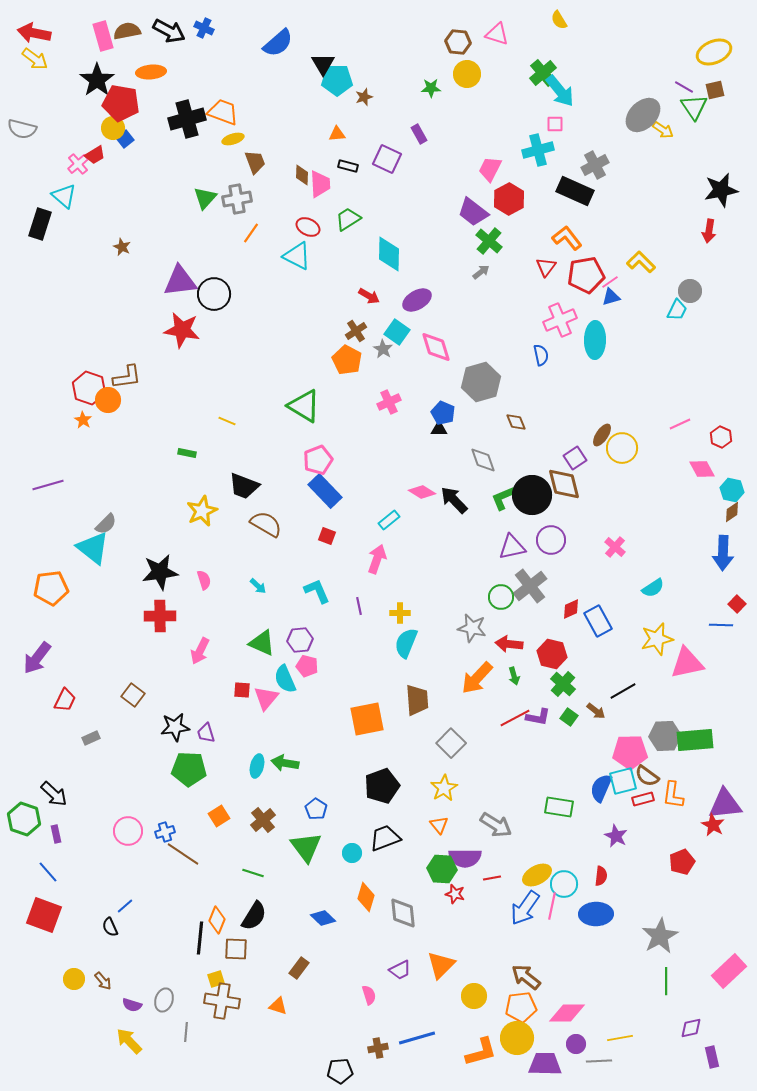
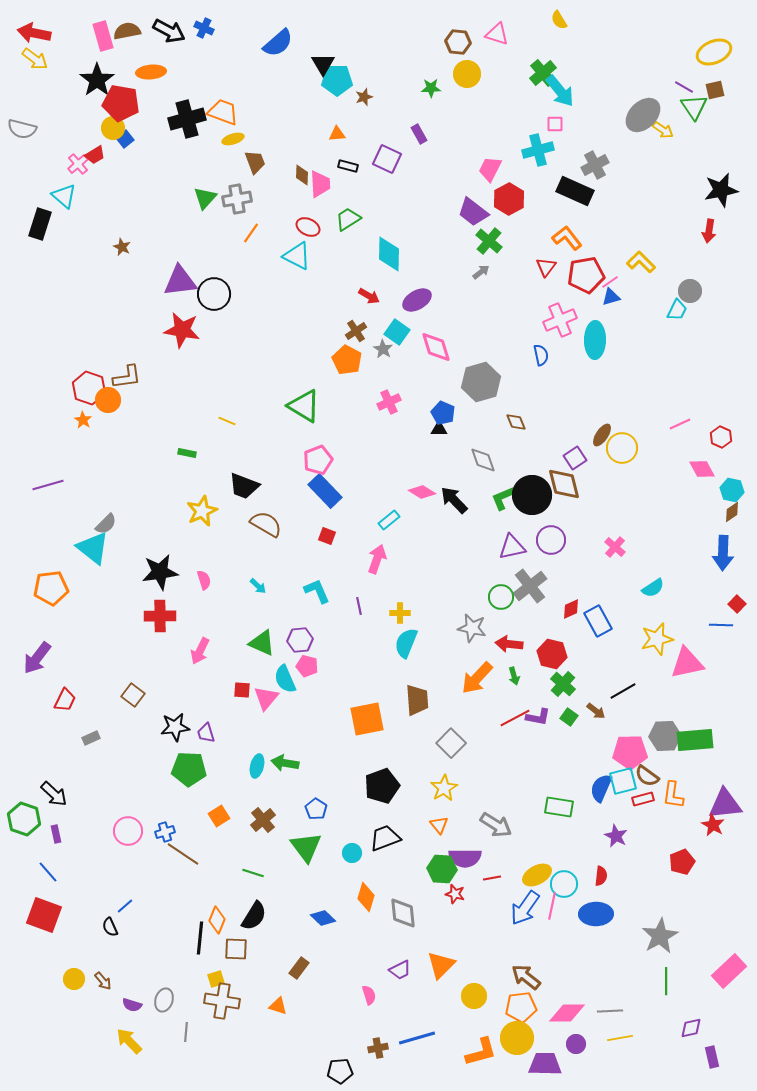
gray line at (599, 1061): moved 11 px right, 50 px up
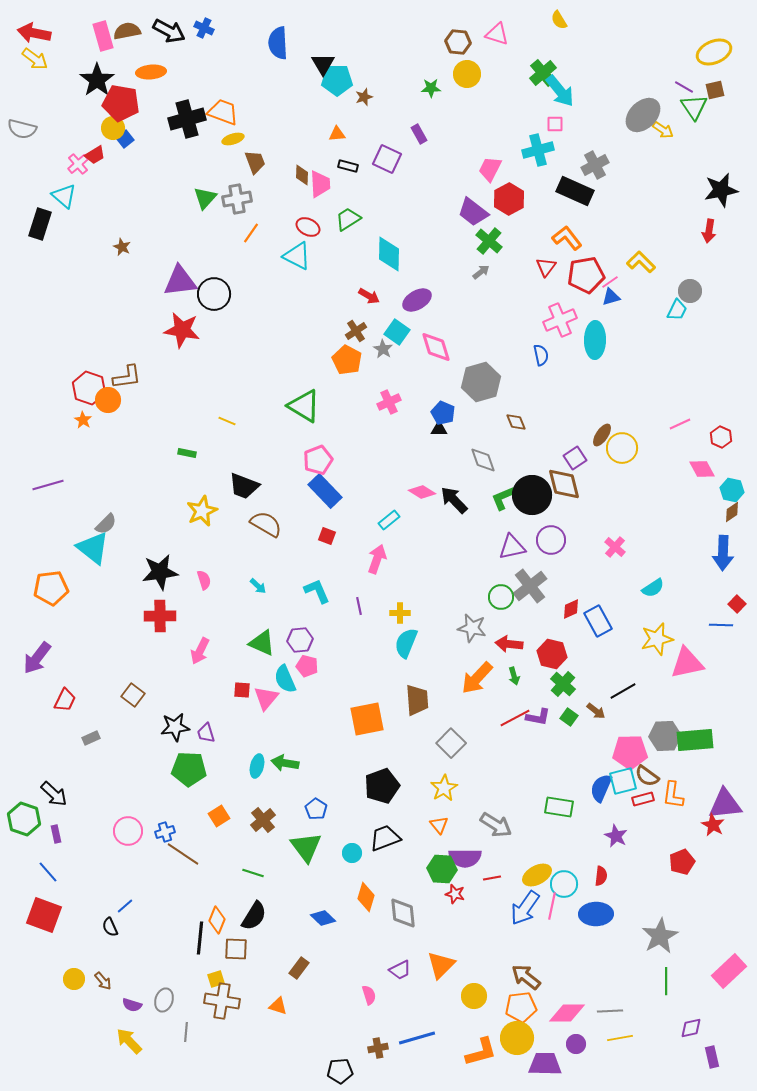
blue semicircle at (278, 43): rotated 128 degrees clockwise
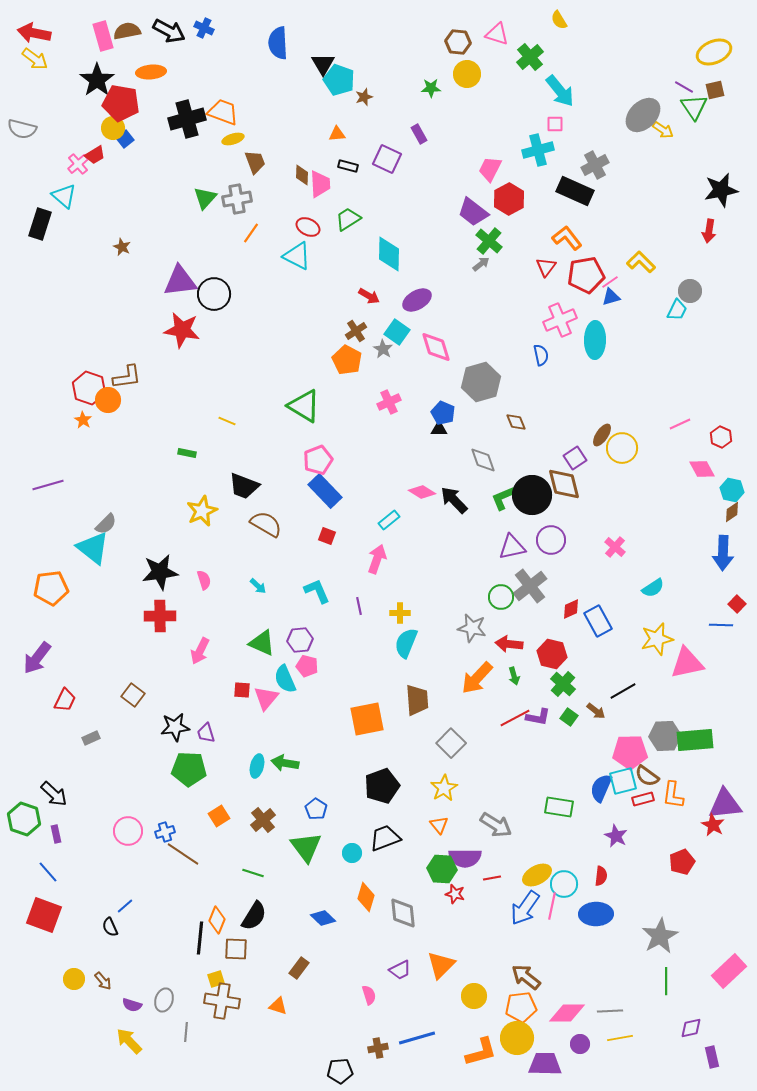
green cross at (543, 73): moved 13 px left, 16 px up
cyan pentagon at (337, 80): moved 2 px right; rotated 20 degrees clockwise
gray arrow at (481, 272): moved 8 px up
purple circle at (576, 1044): moved 4 px right
